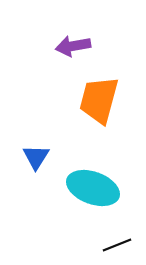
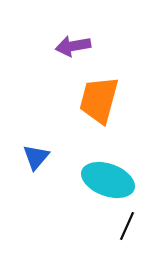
blue triangle: rotated 8 degrees clockwise
cyan ellipse: moved 15 px right, 8 px up
black line: moved 10 px right, 19 px up; rotated 44 degrees counterclockwise
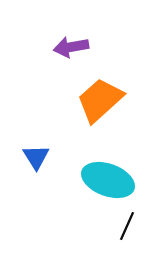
purple arrow: moved 2 px left, 1 px down
orange trapezoid: moved 1 px right; rotated 33 degrees clockwise
blue triangle: rotated 12 degrees counterclockwise
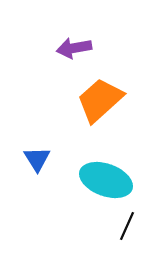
purple arrow: moved 3 px right, 1 px down
blue triangle: moved 1 px right, 2 px down
cyan ellipse: moved 2 px left
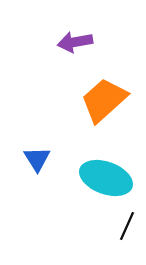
purple arrow: moved 1 px right, 6 px up
orange trapezoid: moved 4 px right
cyan ellipse: moved 2 px up
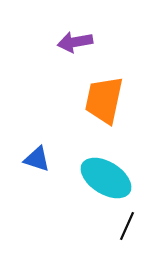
orange trapezoid: rotated 36 degrees counterclockwise
blue triangle: rotated 40 degrees counterclockwise
cyan ellipse: rotated 12 degrees clockwise
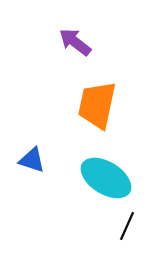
purple arrow: rotated 48 degrees clockwise
orange trapezoid: moved 7 px left, 5 px down
blue triangle: moved 5 px left, 1 px down
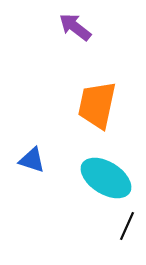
purple arrow: moved 15 px up
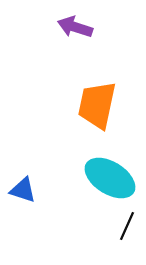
purple arrow: rotated 20 degrees counterclockwise
blue triangle: moved 9 px left, 30 px down
cyan ellipse: moved 4 px right
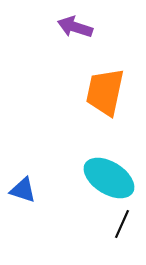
orange trapezoid: moved 8 px right, 13 px up
cyan ellipse: moved 1 px left
black line: moved 5 px left, 2 px up
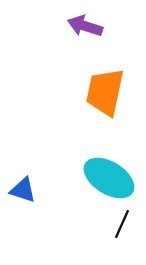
purple arrow: moved 10 px right, 1 px up
